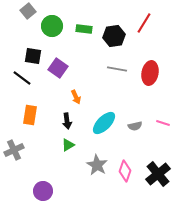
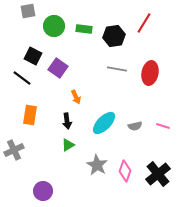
gray square: rotated 28 degrees clockwise
green circle: moved 2 px right
black square: rotated 18 degrees clockwise
pink line: moved 3 px down
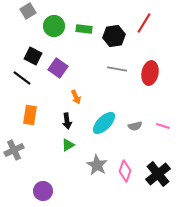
gray square: rotated 21 degrees counterclockwise
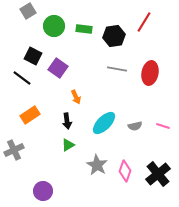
red line: moved 1 px up
orange rectangle: rotated 48 degrees clockwise
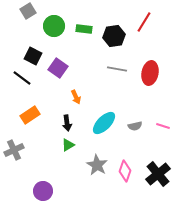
black arrow: moved 2 px down
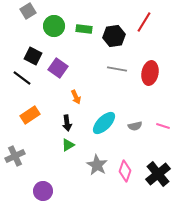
gray cross: moved 1 px right, 6 px down
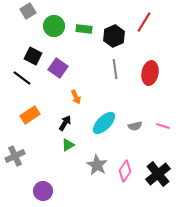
black hexagon: rotated 15 degrees counterclockwise
gray line: moved 2 px left; rotated 72 degrees clockwise
black arrow: moved 2 px left; rotated 140 degrees counterclockwise
pink diamond: rotated 15 degrees clockwise
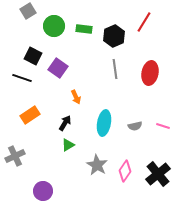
black line: rotated 18 degrees counterclockwise
cyan ellipse: rotated 35 degrees counterclockwise
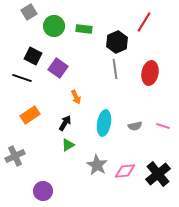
gray square: moved 1 px right, 1 px down
black hexagon: moved 3 px right, 6 px down
pink diamond: rotated 50 degrees clockwise
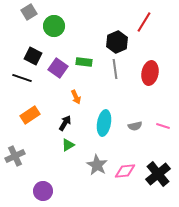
green rectangle: moved 33 px down
